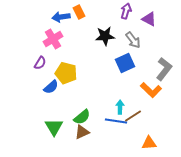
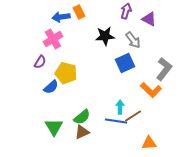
purple semicircle: moved 1 px up
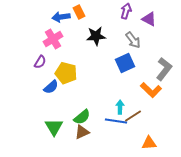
black star: moved 9 px left
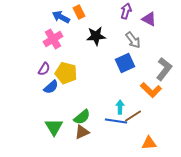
blue arrow: rotated 36 degrees clockwise
purple semicircle: moved 4 px right, 7 px down
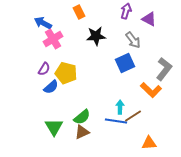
blue arrow: moved 18 px left, 6 px down
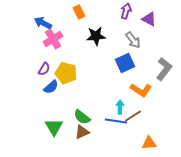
orange L-shape: moved 10 px left; rotated 10 degrees counterclockwise
green semicircle: rotated 78 degrees clockwise
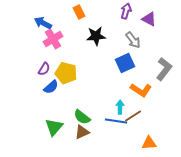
green triangle: rotated 12 degrees clockwise
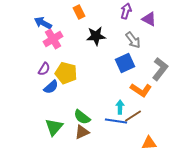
gray L-shape: moved 4 px left
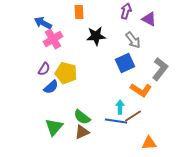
orange rectangle: rotated 24 degrees clockwise
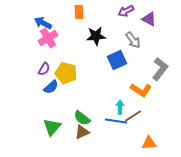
purple arrow: rotated 133 degrees counterclockwise
pink cross: moved 5 px left, 1 px up
blue square: moved 8 px left, 3 px up
green semicircle: moved 1 px down
green triangle: moved 2 px left
